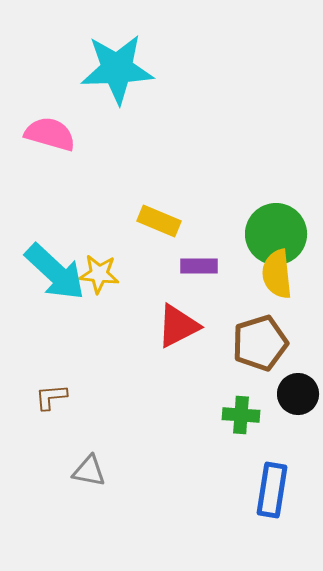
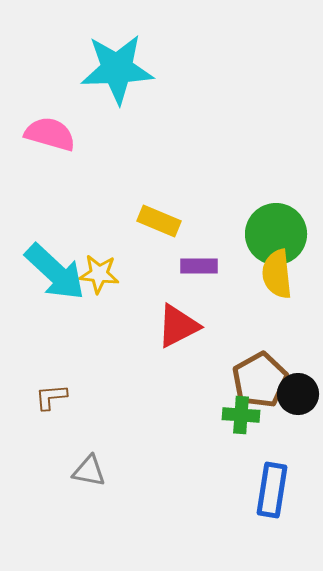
brown pentagon: moved 37 px down; rotated 12 degrees counterclockwise
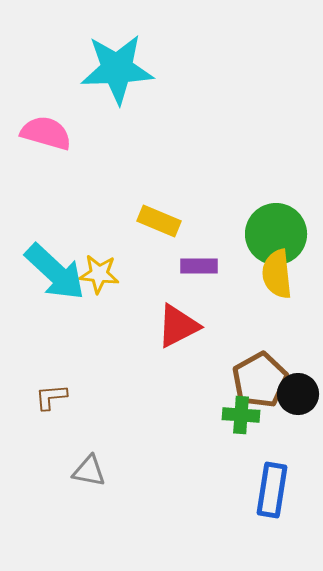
pink semicircle: moved 4 px left, 1 px up
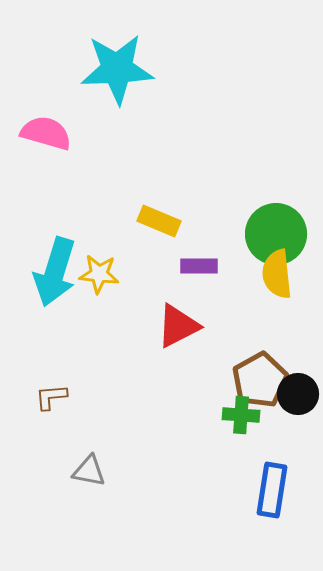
cyan arrow: rotated 64 degrees clockwise
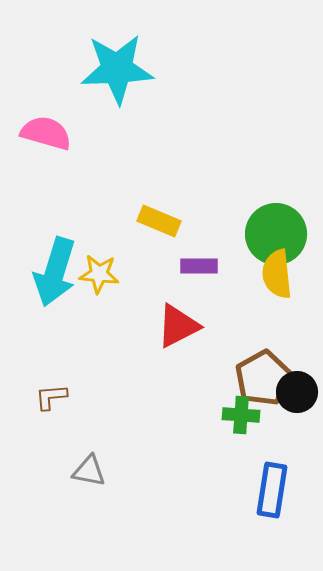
brown pentagon: moved 3 px right, 2 px up
black circle: moved 1 px left, 2 px up
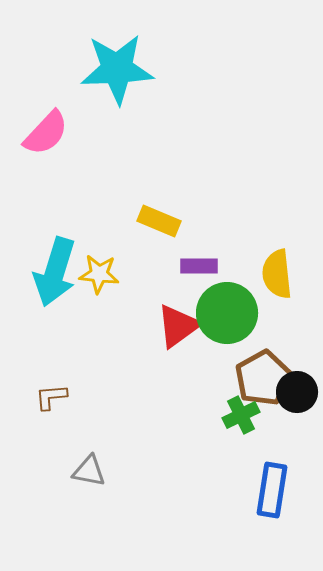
pink semicircle: rotated 117 degrees clockwise
green circle: moved 49 px left, 79 px down
red triangle: rotated 9 degrees counterclockwise
green cross: rotated 30 degrees counterclockwise
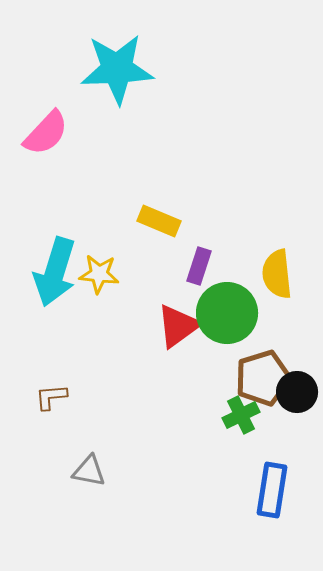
purple rectangle: rotated 72 degrees counterclockwise
brown pentagon: rotated 12 degrees clockwise
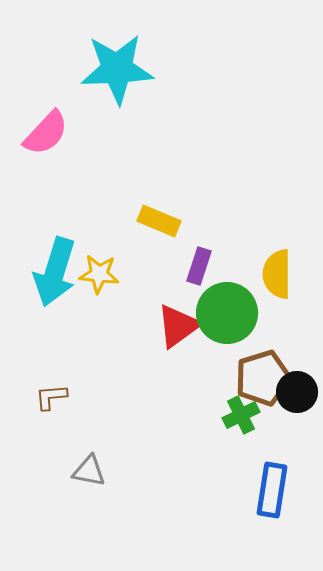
yellow semicircle: rotated 6 degrees clockwise
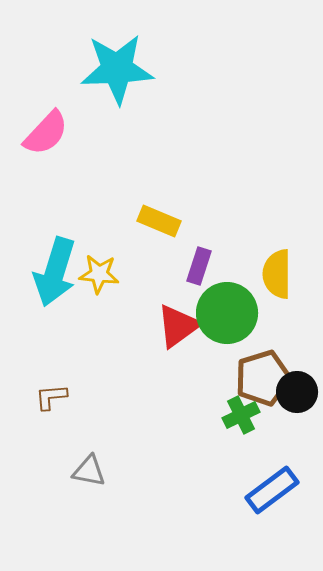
blue rectangle: rotated 44 degrees clockwise
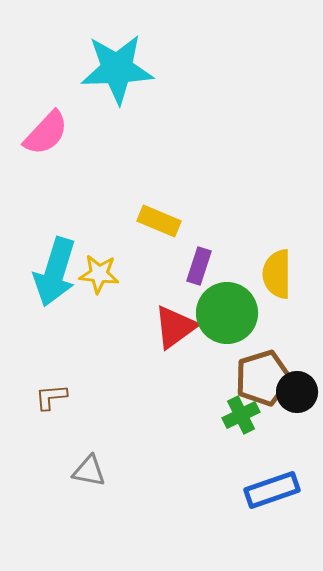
red triangle: moved 3 px left, 1 px down
blue rectangle: rotated 18 degrees clockwise
